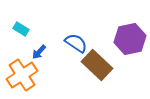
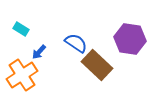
purple hexagon: rotated 20 degrees clockwise
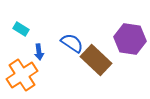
blue semicircle: moved 4 px left
blue arrow: rotated 49 degrees counterclockwise
brown rectangle: moved 1 px left, 5 px up
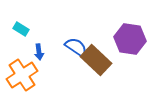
blue semicircle: moved 4 px right, 4 px down
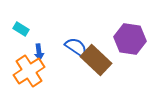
orange cross: moved 7 px right, 4 px up
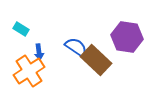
purple hexagon: moved 3 px left, 2 px up
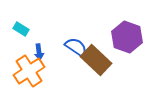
purple hexagon: rotated 12 degrees clockwise
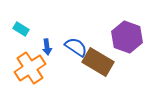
blue arrow: moved 8 px right, 5 px up
brown rectangle: moved 2 px right, 2 px down; rotated 12 degrees counterclockwise
orange cross: moved 1 px right, 3 px up
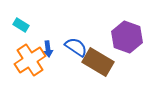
cyan rectangle: moved 4 px up
blue arrow: moved 1 px right, 2 px down
orange cross: moved 8 px up
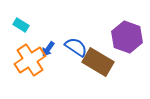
blue arrow: rotated 42 degrees clockwise
